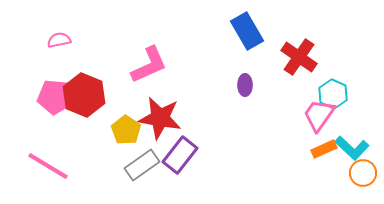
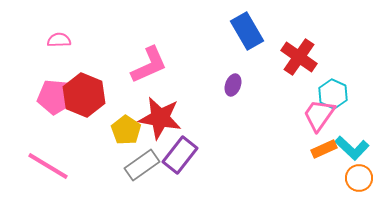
pink semicircle: rotated 10 degrees clockwise
purple ellipse: moved 12 px left; rotated 20 degrees clockwise
orange circle: moved 4 px left, 5 px down
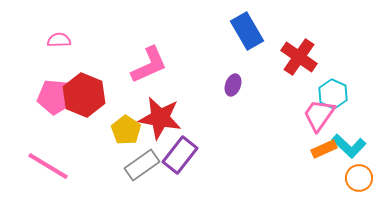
cyan L-shape: moved 3 px left, 2 px up
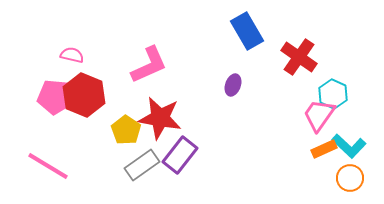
pink semicircle: moved 13 px right, 15 px down; rotated 15 degrees clockwise
orange circle: moved 9 px left
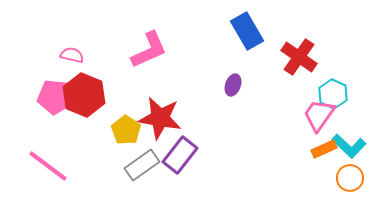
pink L-shape: moved 15 px up
pink line: rotated 6 degrees clockwise
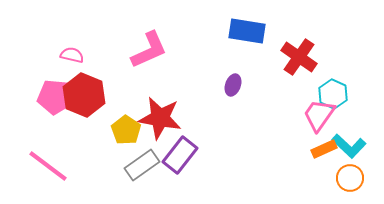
blue rectangle: rotated 51 degrees counterclockwise
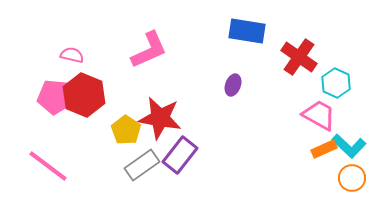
cyan hexagon: moved 3 px right, 11 px up
pink trapezoid: rotated 84 degrees clockwise
orange circle: moved 2 px right
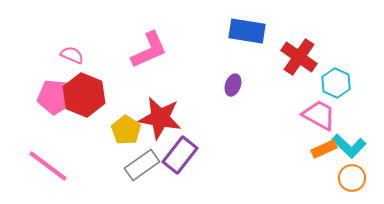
pink semicircle: rotated 10 degrees clockwise
